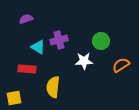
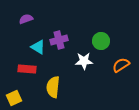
yellow square: rotated 14 degrees counterclockwise
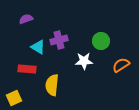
yellow semicircle: moved 1 px left, 2 px up
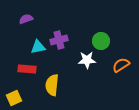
cyan triangle: rotated 42 degrees counterclockwise
white star: moved 3 px right, 1 px up
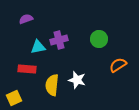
green circle: moved 2 px left, 2 px up
white star: moved 10 px left, 20 px down; rotated 18 degrees clockwise
orange semicircle: moved 3 px left
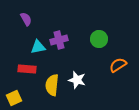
purple semicircle: rotated 80 degrees clockwise
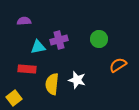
purple semicircle: moved 2 px left, 2 px down; rotated 64 degrees counterclockwise
yellow semicircle: moved 1 px up
yellow square: rotated 14 degrees counterclockwise
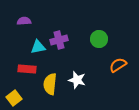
yellow semicircle: moved 2 px left
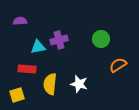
purple semicircle: moved 4 px left
green circle: moved 2 px right
white star: moved 2 px right, 4 px down
yellow square: moved 3 px right, 3 px up; rotated 21 degrees clockwise
